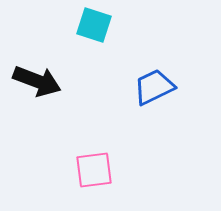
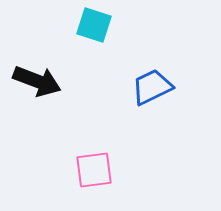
blue trapezoid: moved 2 px left
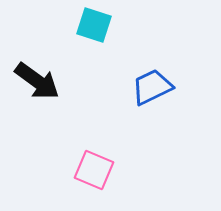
black arrow: rotated 15 degrees clockwise
pink square: rotated 30 degrees clockwise
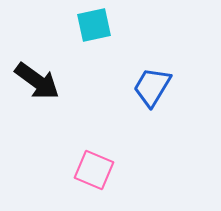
cyan square: rotated 30 degrees counterclockwise
blue trapezoid: rotated 33 degrees counterclockwise
